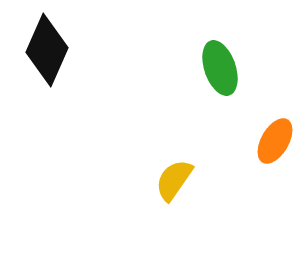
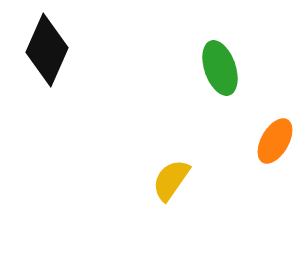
yellow semicircle: moved 3 px left
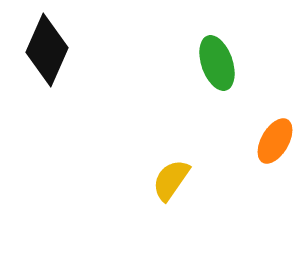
green ellipse: moved 3 px left, 5 px up
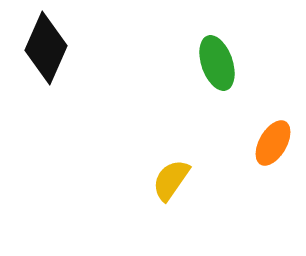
black diamond: moved 1 px left, 2 px up
orange ellipse: moved 2 px left, 2 px down
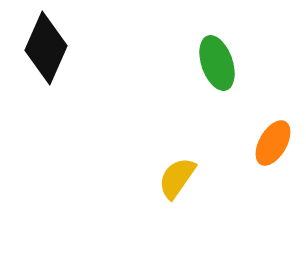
yellow semicircle: moved 6 px right, 2 px up
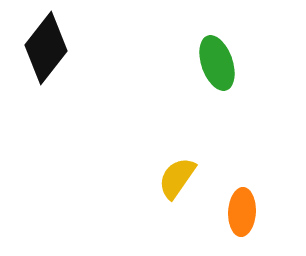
black diamond: rotated 14 degrees clockwise
orange ellipse: moved 31 px left, 69 px down; rotated 27 degrees counterclockwise
